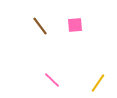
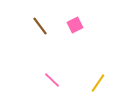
pink square: rotated 21 degrees counterclockwise
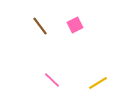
yellow line: rotated 24 degrees clockwise
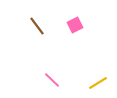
brown line: moved 3 px left
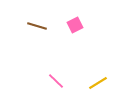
brown line: rotated 36 degrees counterclockwise
pink line: moved 4 px right, 1 px down
